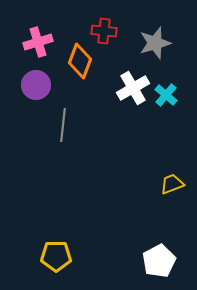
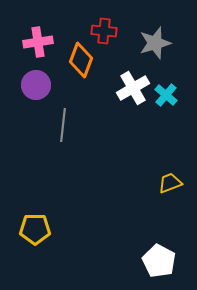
pink cross: rotated 8 degrees clockwise
orange diamond: moved 1 px right, 1 px up
yellow trapezoid: moved 2 px left, 1 px up
yellow pentagon: moved 21 px left, 27 px up
white pentagon: rotated 16 degrees counterclockwise
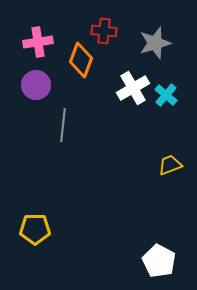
yellow trapezoid: moved 18 px up
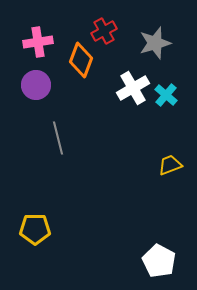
red cross: rotated 35 degrees counterclockwise
gray line: moved 5 px left, 13 px down; rotated 20 degrees counterclockwise
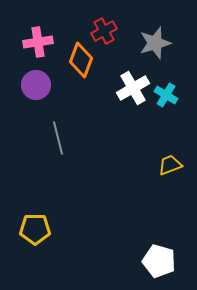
cyan cross: rotated 10 degrees counterclockwise
white pentagon: rotated 12 degrees counterclockwise
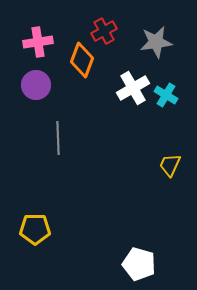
gray star: moved 1 px right, 1 px up; rotated 8 degrees clockwise
orange diamond: moved 1 px right
gray line: rotated 12 degrees clockwise
yellow trapezoid: rotated 45 degrees counterclockwise
white pentagon: moved 20 px left, 3 px down
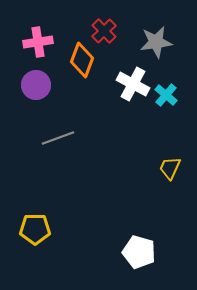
red cross: rotated 15 degrees counterclockwise
white cross: moved 4 px up; rotated 32 degrees counterclockwise
cyan cross: rotated 10 degrees clockwise
gray line: rotated 72 degrees clockwise
yellow trapezoid: moved 3 px down
white pentagon: moved 12 px up
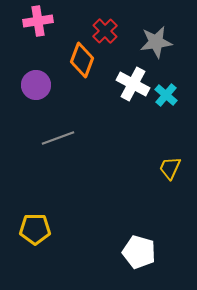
red cross: moved 1 px right
pink cross: moved 21 px up
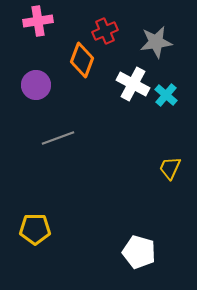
red cross: rotated 20 degrees clockwise
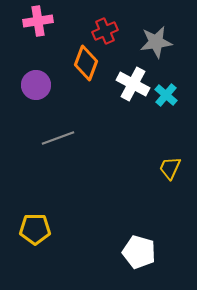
orange diamond: moved 4 px right, 3 px down
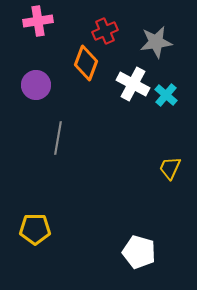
gray line: rotated 60 degrees counterclockwise
